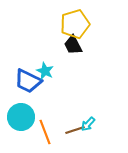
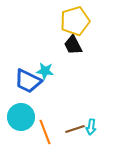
yellow pentagon: moved 3 px up
cyan star: rotated 18 degrees counterclockwise
cyan arrow: moved 3 px right, 3 px down; rotated 35 degrees counterclockwise
brown line: moved 1 px up
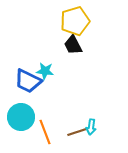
brown line: moved 2 px right, 3 px down
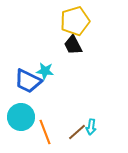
brown line: rotated 24 degrees counterclockwise
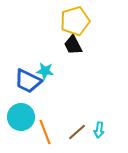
cyan arrow: moved 8 px right, 3 px down
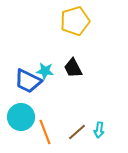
black trapezoid: moved 23 px down
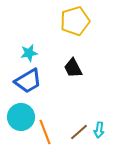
cyan star: moved 16 px left, 18 px up; rotated 18 degrees counterclockwise
blue trapezoid: rotated 56 degrees counterclockwise
brown line: moved 2 px right
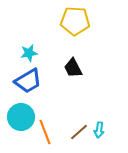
yellow pentagon: rotated 20 degrees clockwise
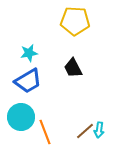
brown line: moved 6 px right, 1 px up
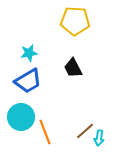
cyan arrow: moved 8 px down
